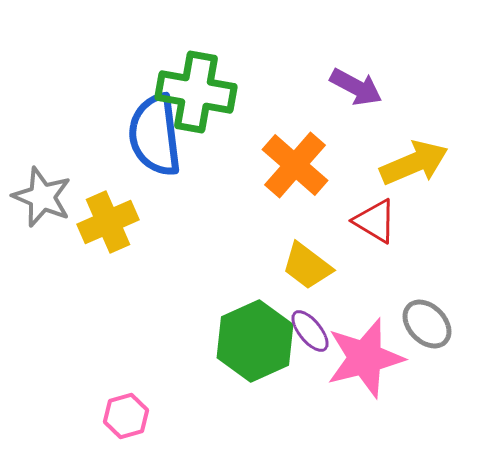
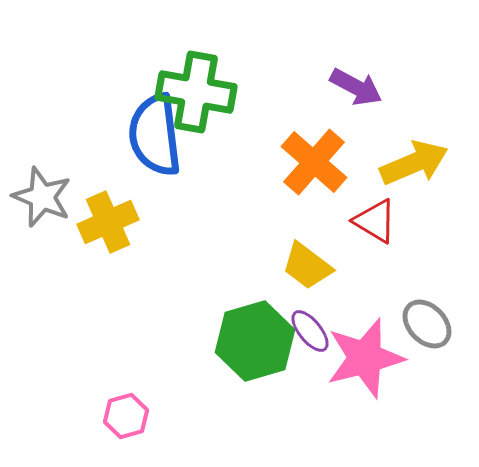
orange cross: moved 19 px right, 3 px up
green hexagon: rotated 8 degrees clockwise
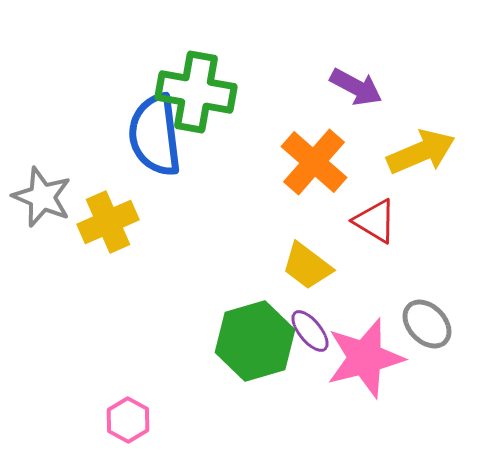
yellow arrow: moved 7 px right, 11 px up
pink hexagon: moved 2 px right, 4 px down; rotated 15 degrees counterclockwise
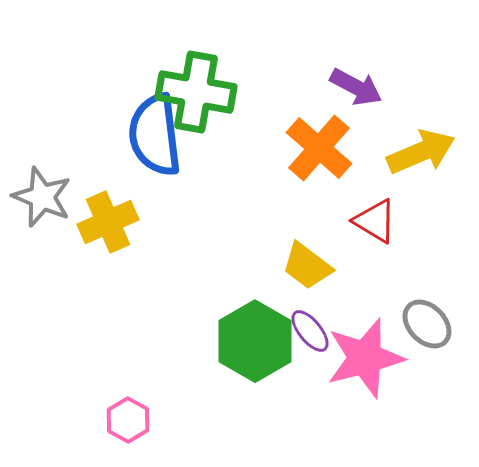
orange cross: moved 5 px right, 14 px up
green hexagon: rotated 14 degrees counterclockwise
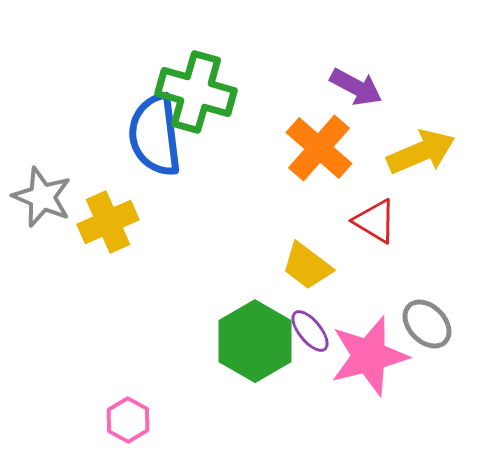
green cross: rotated 6 degrees clockwise
pink star: moved 4 px right, 2 px up
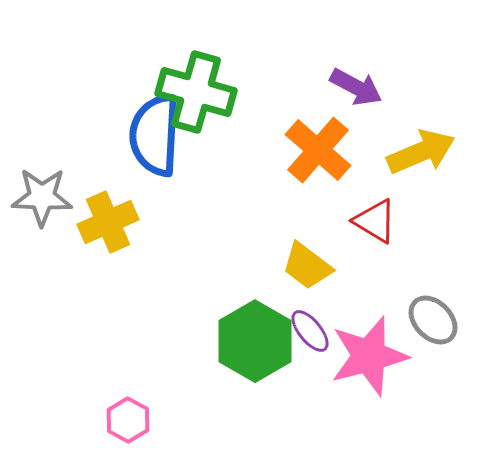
blue semicircle: rotated 10 degrees clockwise
orange cross: moved 1 px left, 2 px down
gray star: rotated 20 degrees counterclockwise
gray ellipse: moved 6 px right, 4 px up
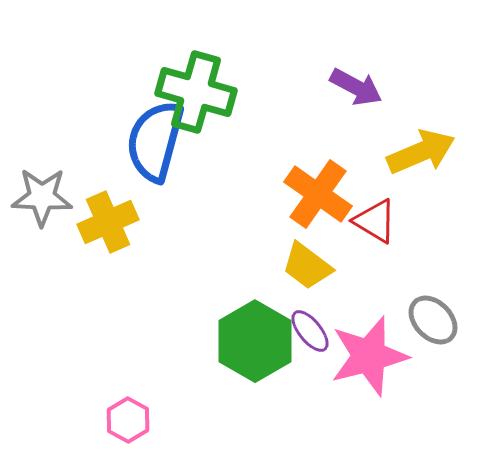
blue semicircle: moved 6 px down; rotated 12 degrees clockwise
orange cross: moved 44 px down; rotated 6 degrees counterclockwise
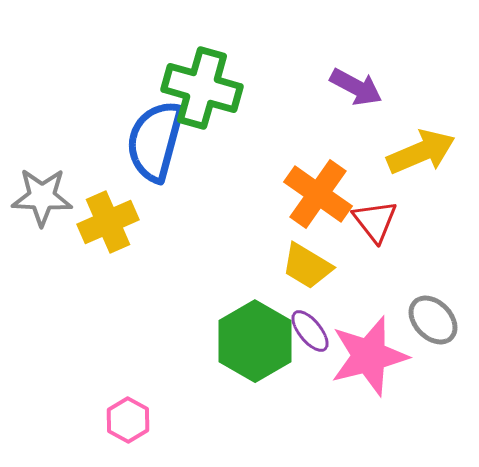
green cross: moved 6 px right, 4 px up
red triangle: rotated 21 degrees clockwise
yellow trapezoid: rotated 6 degrees counterclockwise
